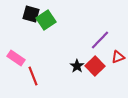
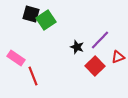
black star: moved 19 px up; rotated 16 degrees counterclockwise
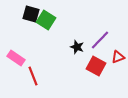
green square: rotated 24 degrees counterclockwise
red square: moved 1 px right; rotated 18 degrees counterclockwise
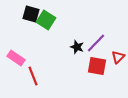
purple line: moved 4 px left, 3 px down
red triangle: rotated 24 degrees counterclockwise
red square: moved 1 px right; rotated 18 degrees counterclockwise
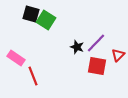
red triangle: moved 2 px up
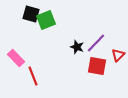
green square: rotated 36 degrees clockwise
pink rectangle: rotated 12 degrees clockwise
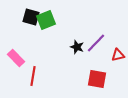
black square: moved 3 px down
red triangle: rotated 32 degrees clockwise
red square: moved 13 px down
red line: rotated 30 degrees clockwise
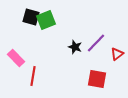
black star: moved 2 px left
red triangle: moved 1 px left, 1 px up; rotated 24 degrees counterclockwise
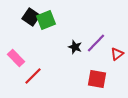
black square: rotated 18 degrees clockwise
red line: rotated 36 degrees clockwise
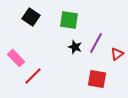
green square: moved 23 px right; rotated 30 degrees clockwise
purple line: rotated 15 degrees counterclockwise
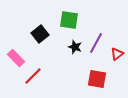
black square: moved 9 px right, 17 px down; rotated 18 degrees clockwise
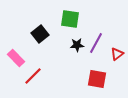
green square: moved 1 px right, 1 px up
black star: moved 2 px right, 2 px up; rotated 24 degrees counterclockwise
